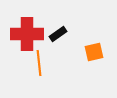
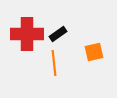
orange line: moved 15 px right
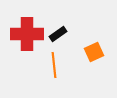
orange square: rotated 12 degrees counterclockwise
orange line: moved 2 px down
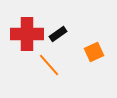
orange line: moved 5 px left; rotated 35 degrees counterclockwise
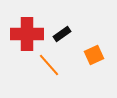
black rectangle: moved 4 px right
orange square: moved 3 px down
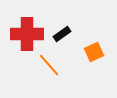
orange square: moved 3 px up
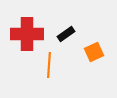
black rectangle: moved 4 px right
orange line: rotated 45 degrees clockwise
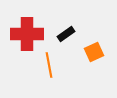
orange line: rotated 15 degrees counterclockwise
